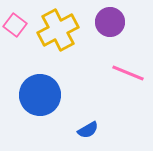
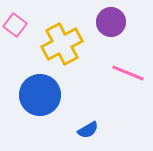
purple circle: moved 1 px right
yellow cross: moved 4 px right, 14 px down
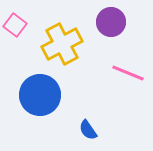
blue semicircle: rotated 85 degrees clockwise
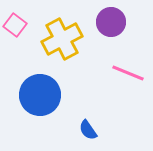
yellow cross: moved 5 px up
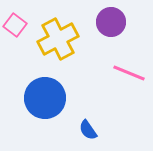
yellow cross: moved 4 px left
pink line: moved 1 px right
blue circle: moved 5 px right, 3 px down
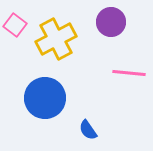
yellow cross: moved 2 px left
pink line: rotated 16 degrees counterclockwise
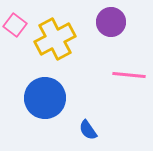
yellow cross: moved 1 px left
pink line: moved 2 px down
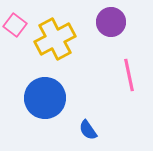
pink line: rotated 72 degrees clockwise
